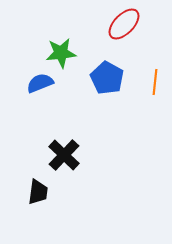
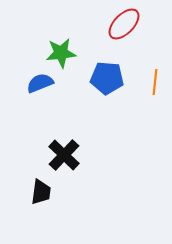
blue pentagon: rotated 24 degrees counterclockwise
black trapezoid: moved 3 px right
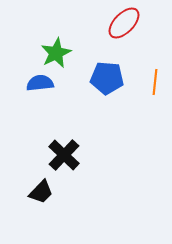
red ellipse: moved 1 px up
green star: moved 5 px left; rotated 20 degrees counterclockwise
blue semicircle: rotated 16 degrees clockwise
black trapezoid: rotated 36 degrees clockwise
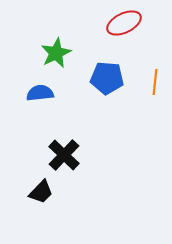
red ellipse: rotated 20 degrees clockwise
blue semicircle: moved 10 px down
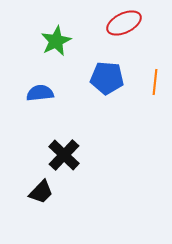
green star: moved 12 px up
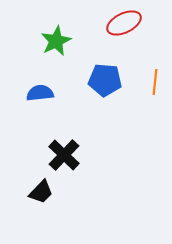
blue pentagon: moved 2 px left, 2 px down
